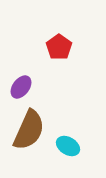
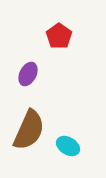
red pentagon: moved 11 px up
purple ellipse: moved 7 px right, 13 px up; rotated 10 degrees counterclockwise
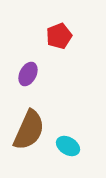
red pentagon: rotated 15 degrees clockwise
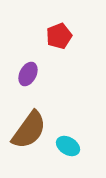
brown semicircle: rotated 12 degrees clockwise
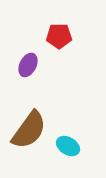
red pentagon: rotated 20 degrees clockwise
purple ellipse: moved 9 px up
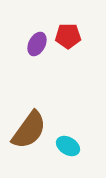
red pentagon: moved 9 px right
purple ellipse: moved 9 px right, 21 px up
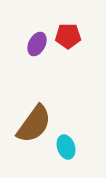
brown semicircle: moved 5 px right, 6 px up
cyan ellipse: moved 2 px left, 1 px down; rotated 40 degrees clockwise
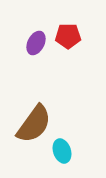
purple ellipse: moved 1 px left, 1 px up
cyan ellipse: moved 4 px left, 4 px down
